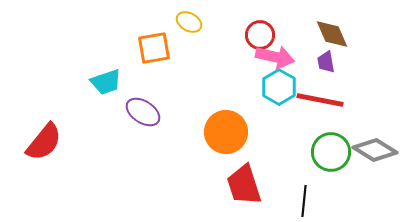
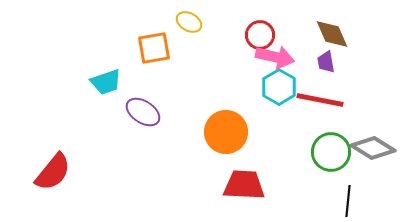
red semicircle: moved 9 px right, 30 px down
gray diamond: moved 2 px left, 2 px up
red trapezoid: rotated 111 degrees clockwise
black line: moved 44 px right
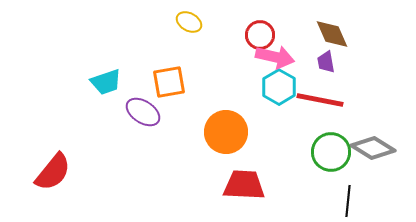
orange square: moved 15 px right, 34 px down
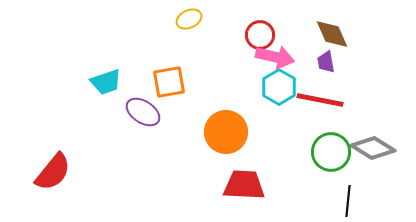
yellow ellipse: moved 3 px up; rotated 55 degrees counterclockwise
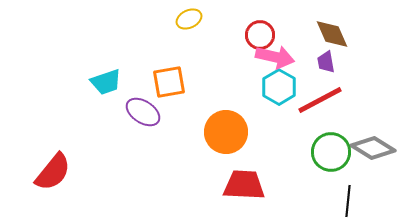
red line: rotated 39 degrees counterclockwise
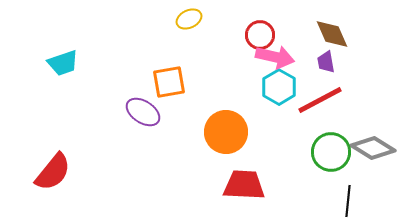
cyan trapezoid: moved 43 px left, 19 px up
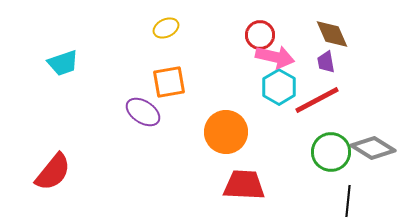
yellow ellipse: moved 23 px left, 9 px down
red line: moved 3 px left
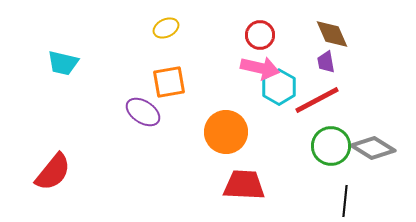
pink arrow: moved 15 px left, 11 px down
cyan trapezoid: rotated 32 degrees clockwise
green circle: moved 6 px up
black line: moved 3 px left
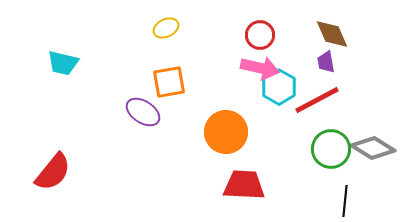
green circle: moved 3 px down
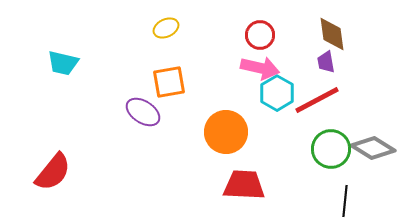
brown diamond: rotated 15 degrees clockwise
cyan hexagon: moved 2 px left, 6 px down
